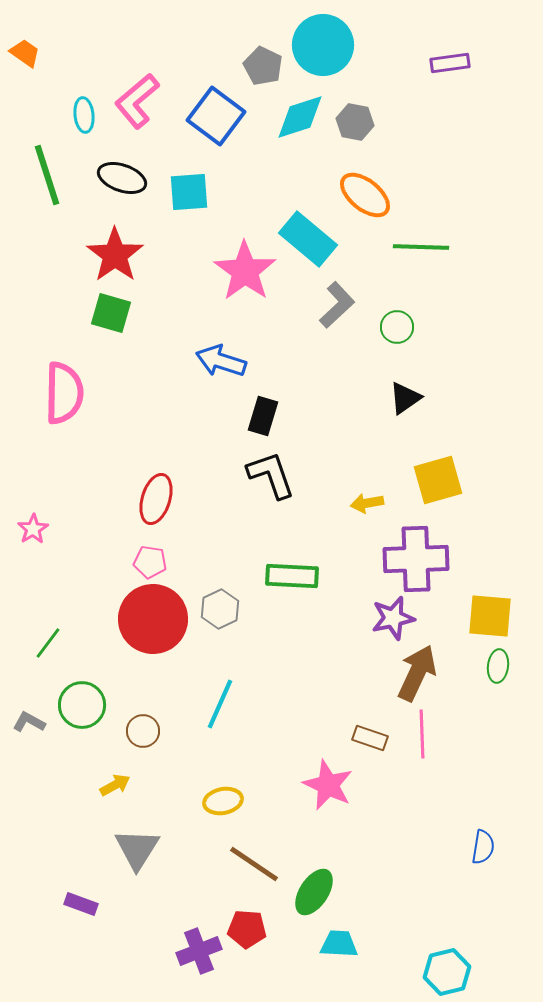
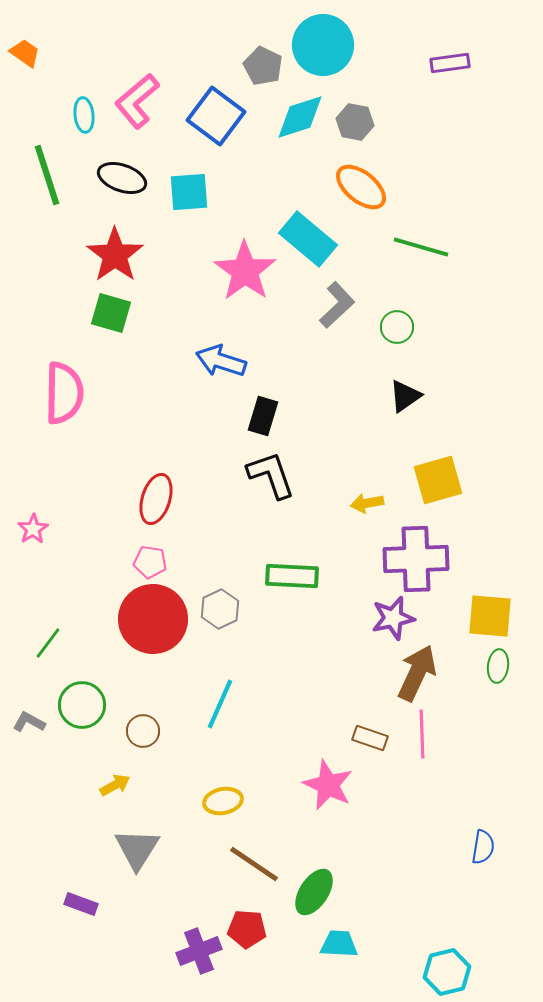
orange ellipse at (365, 195): moved 4 px left, 8 px up
green line at (421, 247): rotated 14 degrees clockwise
black triangle at (405, 398): moved 2 px up
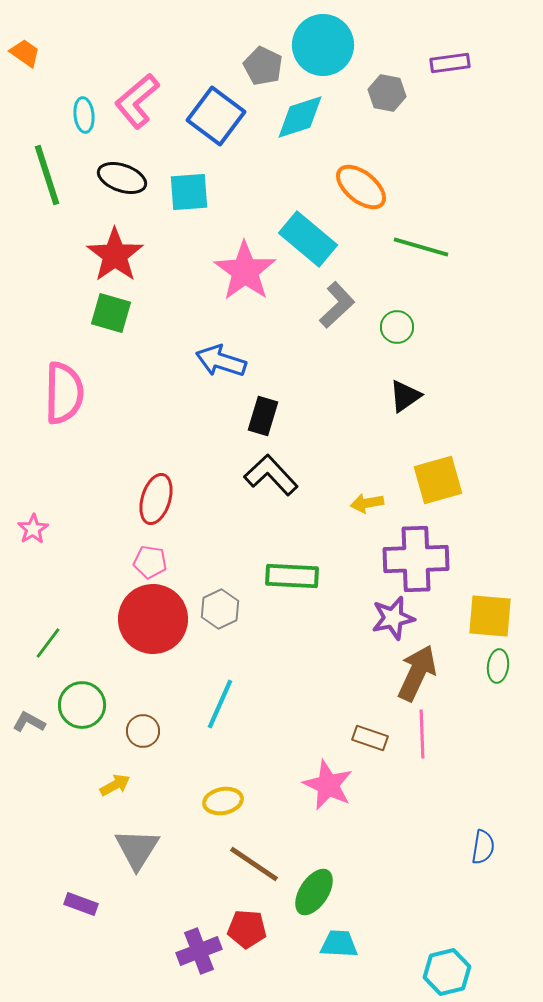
gray hexagon at (355, 122): moved 32 px right, 29 px up
black L-shape at (271, 475): rotated 24 degrees counterclockwise
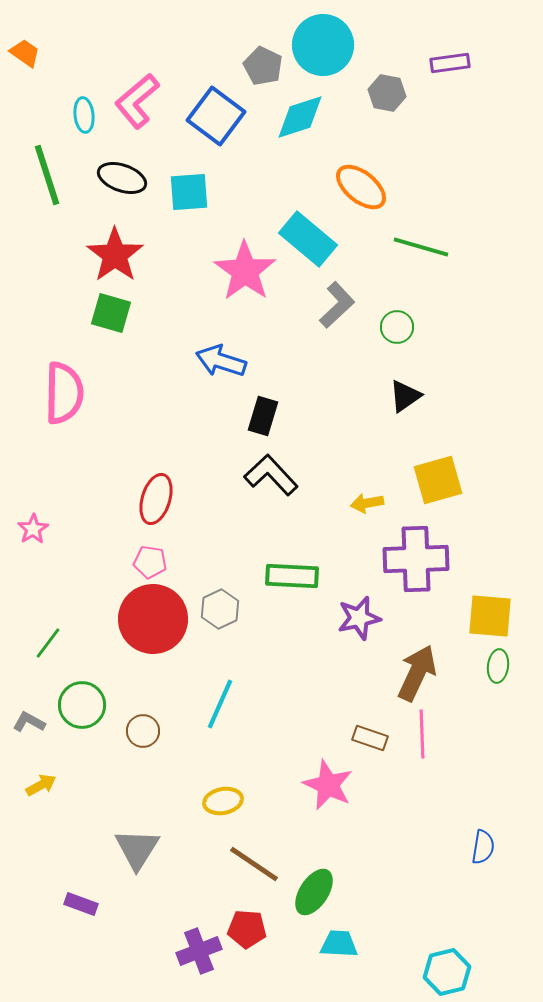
purple star at (393, 618): moved 34 px left
yellow arrow at (115, 785): moved 74 px left
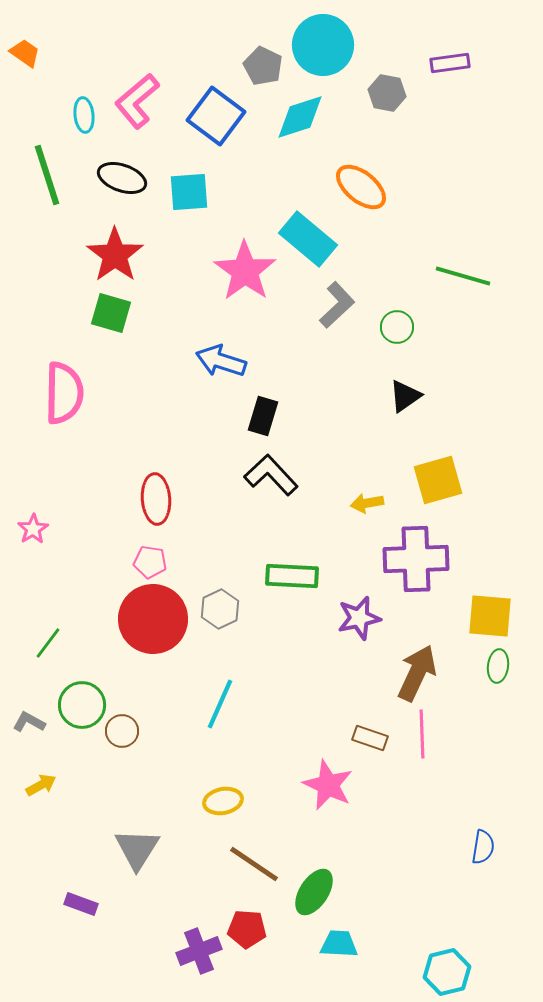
green line at (421, 247): moved 42 px right, 29 px down
red ellipse at (156, 499): rotated 21 degrees counterclockwise
brown circle at (143, 731): moved 21 px left
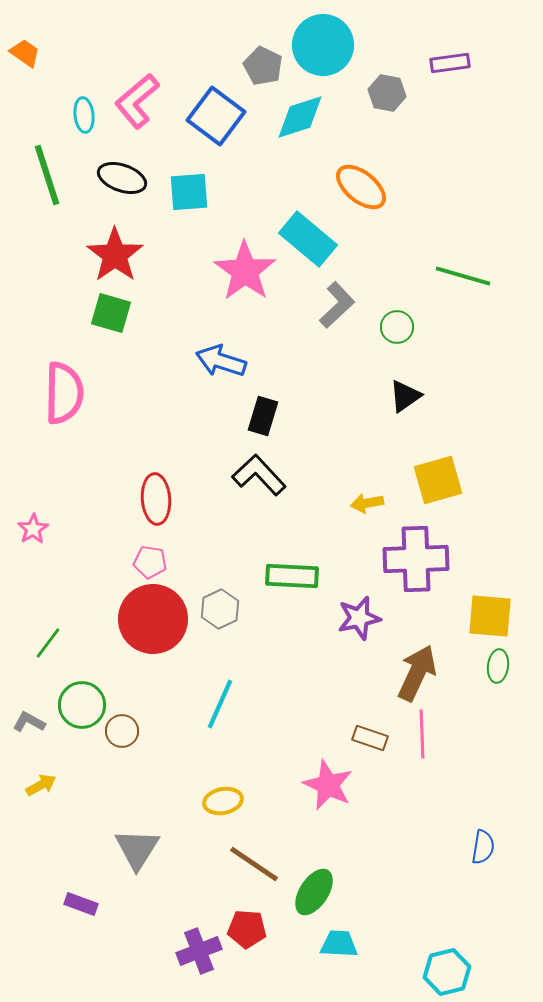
black L-shape at (271, 475): moved 12 px left
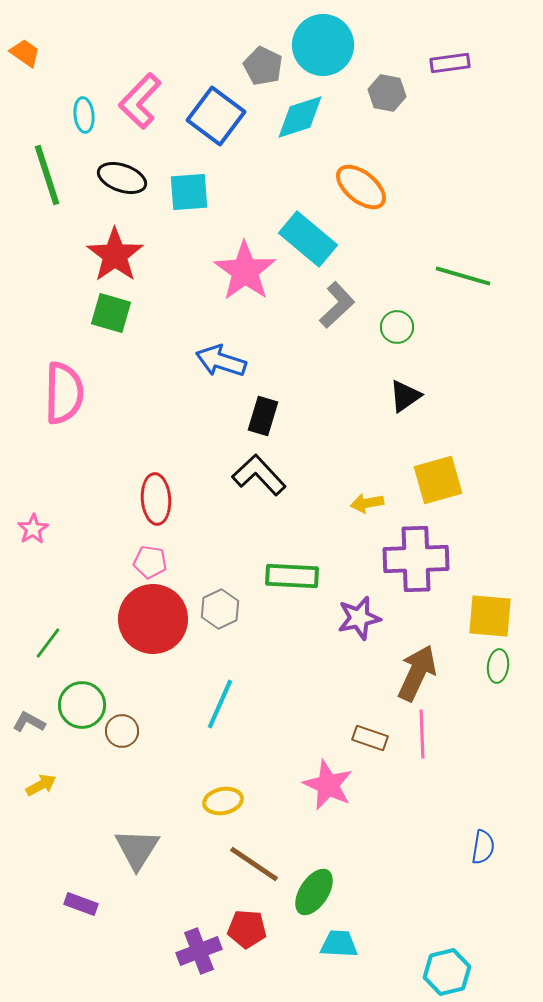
pink L-shape at (137, 101): moved 3 px right; rotated 6 degrees counterclockwise
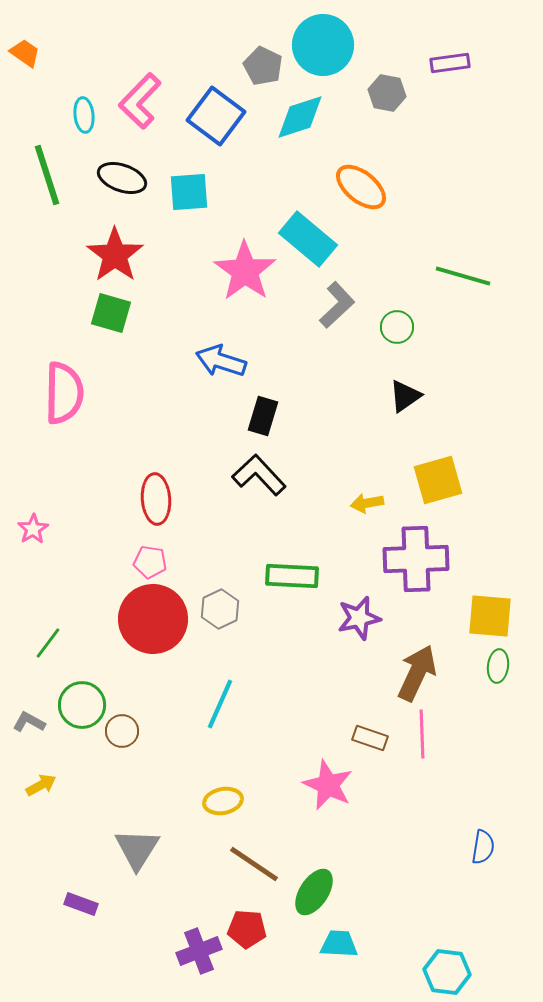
cyan hexagon at (447, 972): rotated 21 degrees clockwise
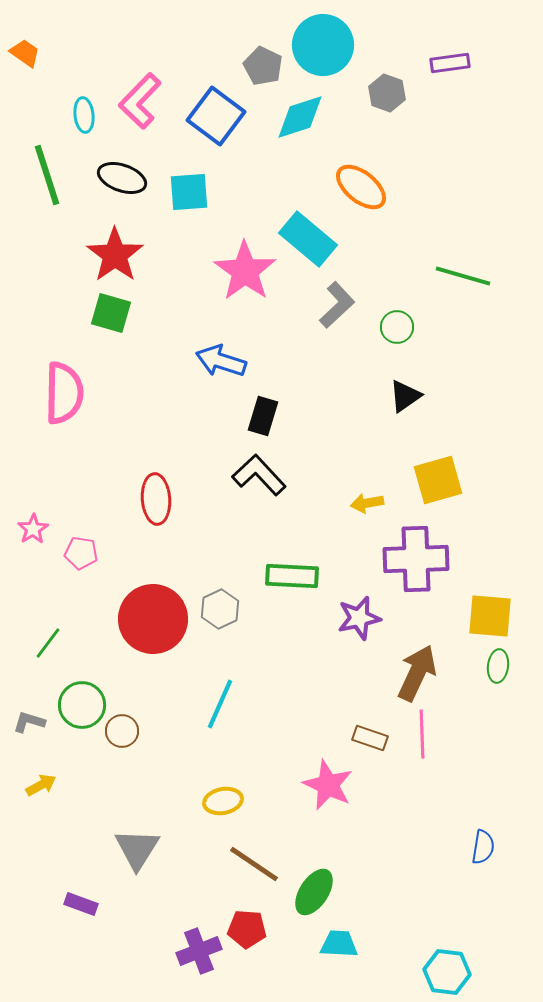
gray hexagon at (387, 93): rotated 9 degrees clockwise
pink pentagon at (150, 562): moved 69 px left, 9 px up
gray L-shape at (29, 722): rotated 12 degrees counterclockwise
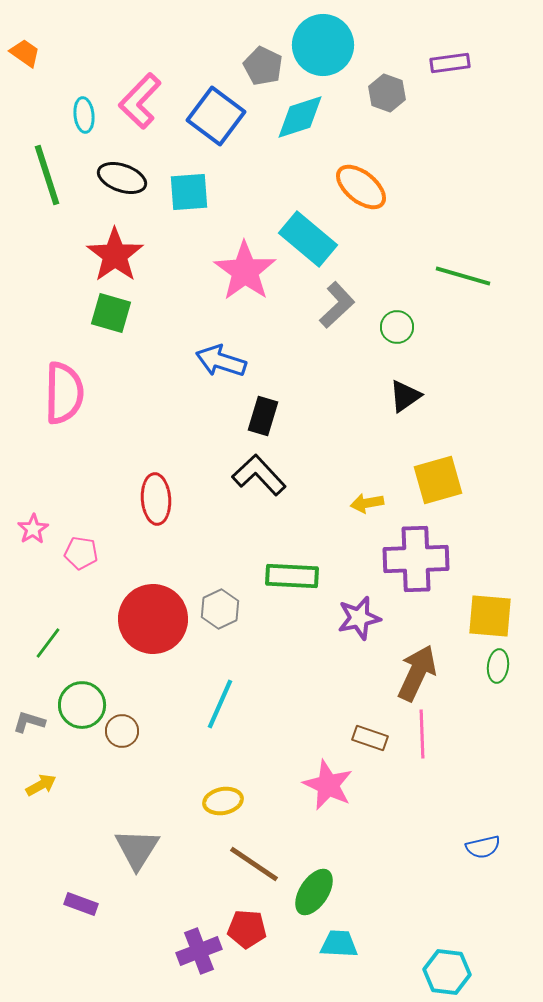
blue semicircle at (483, 847): rotated 68 degrees clockwise
